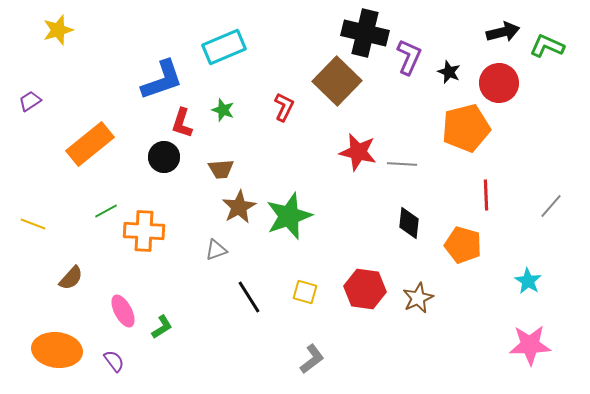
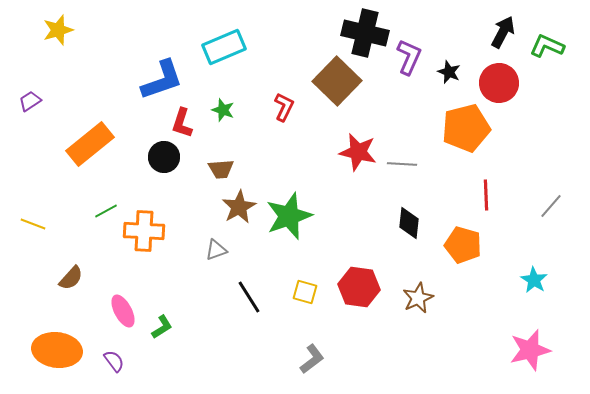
black arrow at (503, 32): rotated 48 degrees counterclockwise
cyan star at (528, 281): moved 6 px right, 1 px up
red hexagon at (365, 289): moved 6 px left, 2 px up
pink star at (530, 345): moved 5 px down; rotated 12 degrees counterclockwise
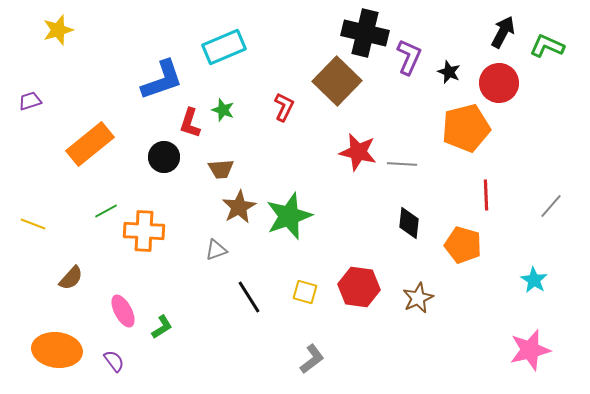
purple trapezoid at (30, 101): rotated 15 degrees clockwise
red L-shape at (182, 123): moved 8 px right
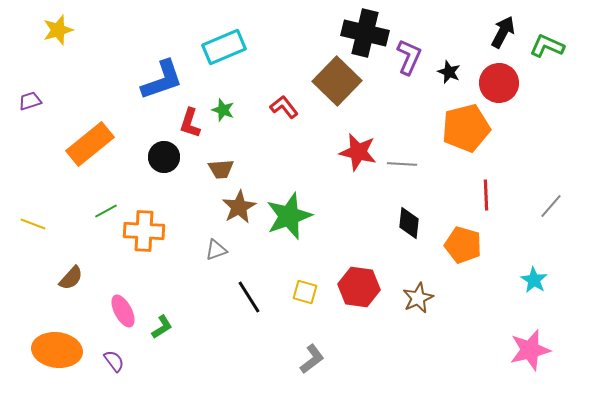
red L-shape at (284, 107): rotated 64 degrees counterclockwise
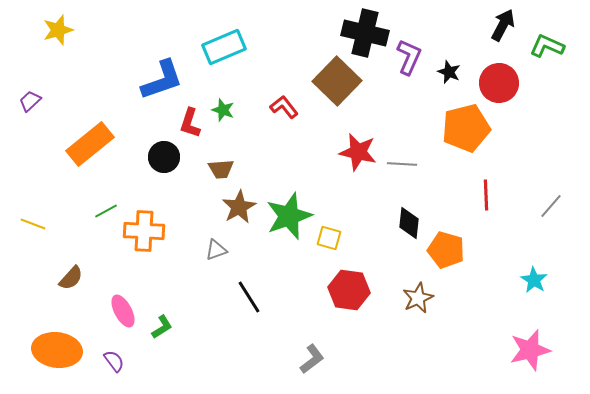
black arrow at (503, 32): moved 7 px up
purple trapezoid at (30, 101): rotated 25 degrees counterclockwise
orange pentagon at (463, 245): moved 17 px left, 5 px down
red hexagon at (359, 287): moved 10 px left, 3 px down
yellow square at (305, 292): moved 24 px right, 54 px up
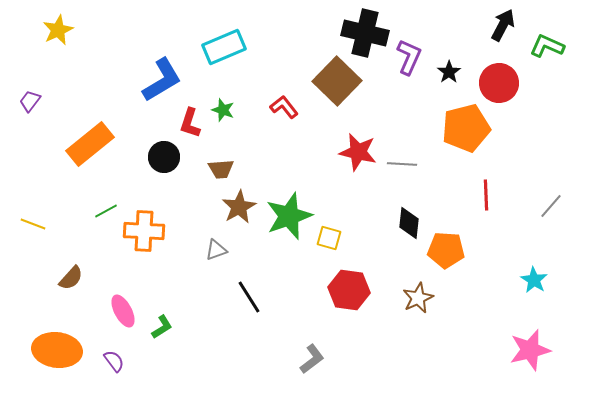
yellow star at (58, 30): rotated 8 degrees counterclockwise
black star at (449, 72): rotated 15 degrees clockwise
blue L-shape at (162, 80): rotated 12 degrees counterclockwise
purple trapezoid at (30, 101): rotated 10 degrees counterclockwise
orange pentagon at (446, 250): rotated 12 degrees counterclockwise
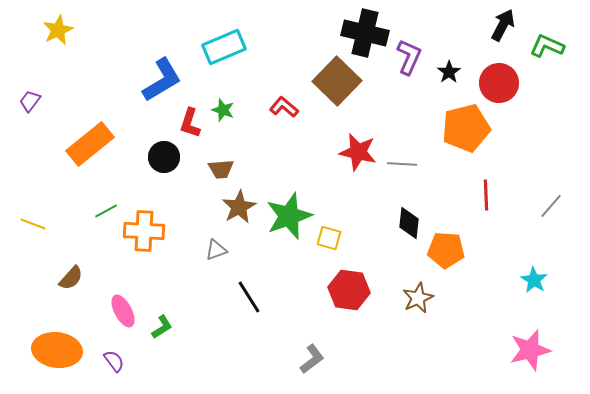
red L-shape at (284, 107): rotated 12 degrees counterclockwise
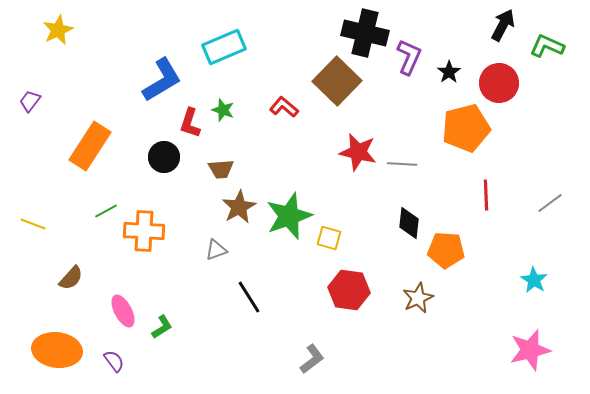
orange rectangle at (90, 144): moved 2 px down; rotated 18 degrees counterclockwise
gray line at (551, 206): moved 1 px left, 3 px up; rotated 12 degrees clockwise
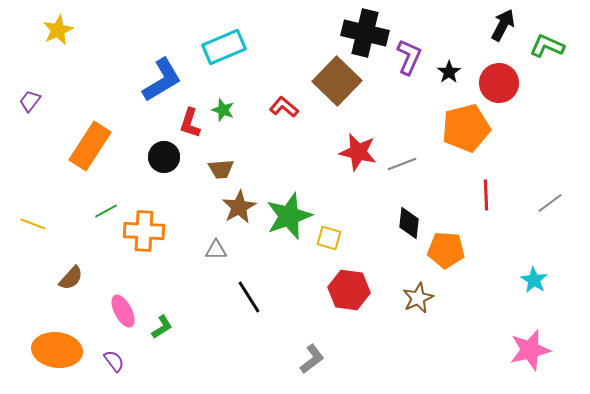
gray line at (402, 164): rotated 24 degrees counterclockwise
gray triangle at (216, 250): rotated 20 degrees clockwise
